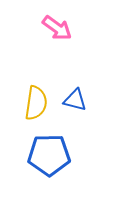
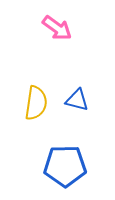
blue triangle: moved 2 px right
blue pentagon: moved 16 px right, 11 px down
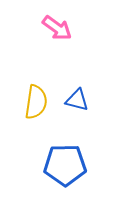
yellow semicircle: moved 1 px up
blue pentagon: moved 1 px up
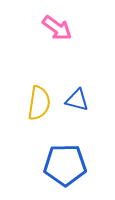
yellow semicircle: moved 3 px right, 1 px down
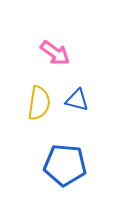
pink arrow: moved 2 px left, 25 px down
blue pentagon: rotated 6 degrees clockwise
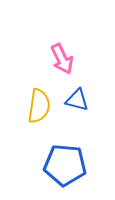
pink arrow: moved 7 px right, 6 px down; rotated 28 degrees clockwise
yellow semicircle: moved 3 px down
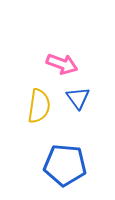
pink arrow: moved 5 px down; rotated 44 degrees counterclockwise
blue triangle: moved 1 px right, 2 px up; rotated 40 degrees clockwise
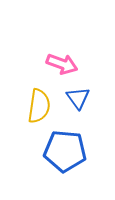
blue pentagon: moved 14 px up
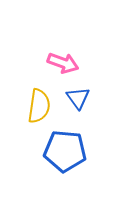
pink arrow: moved 1 px right, 1 px up
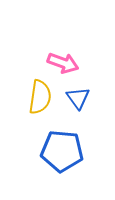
yellow semicircle: moved 1 px right, 9 px up
blue pentagon: moved 3 px left
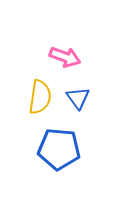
pink arrow: moved 2 px right, 6 px up
blue pentagon: moved 3 px left, 2 px up
